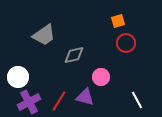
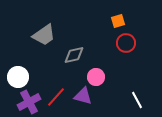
pink circle: moved 5 px left
purple triangle: moved 2 px left, 1 px up
red line: moved 3 px left, 4 px up; rotated 10 degrees clockwise
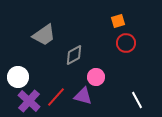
gray diamond: rotated 15 degrees counterclockwise
purple cross: moved 1 px up; rotated 20 degrees counterclockwise
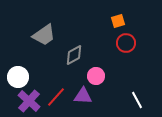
pink circle: moved 1 px up
purple triangle: rotated 12 degrees counterclockwise
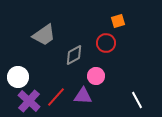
red circle: moved 20 px left
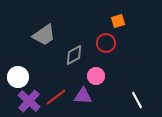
red line: rotated 10 degrees clockwise
